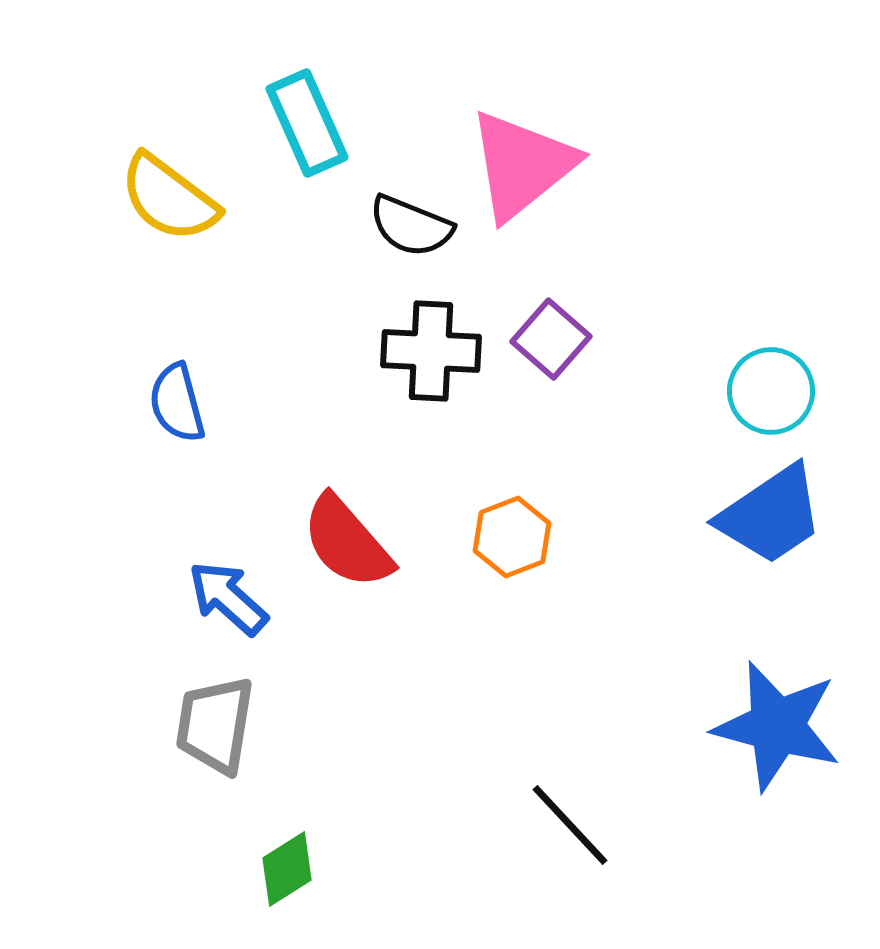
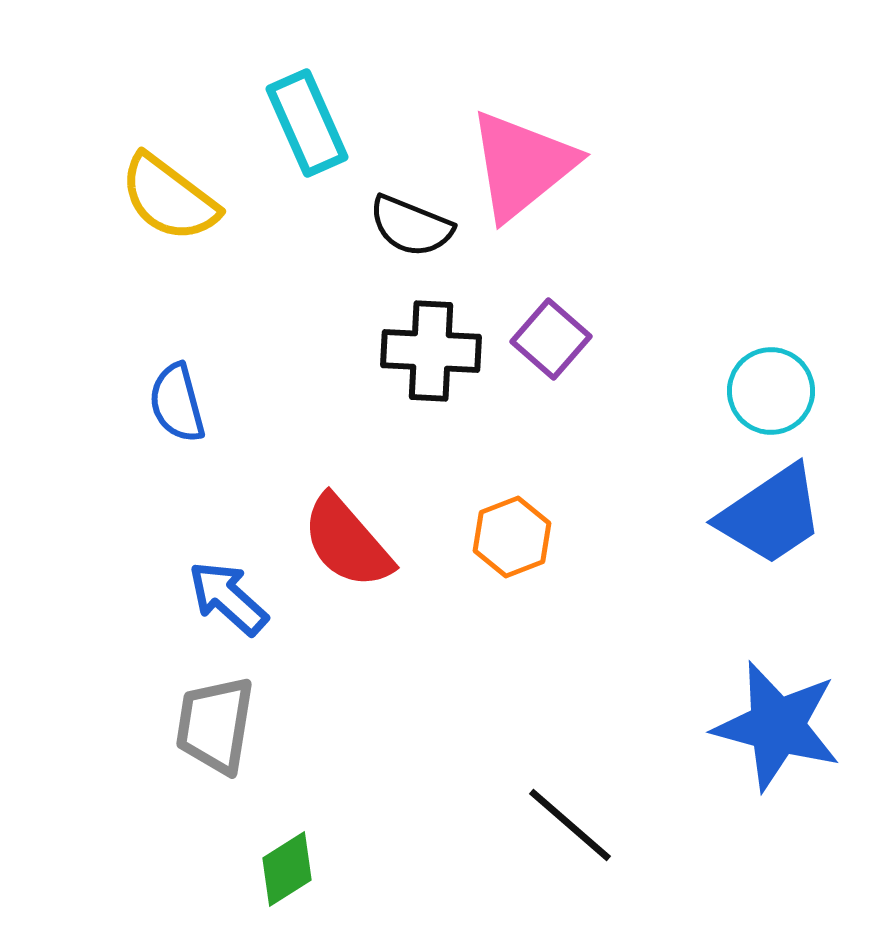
black line: rotated 6 degrees counterclockwise
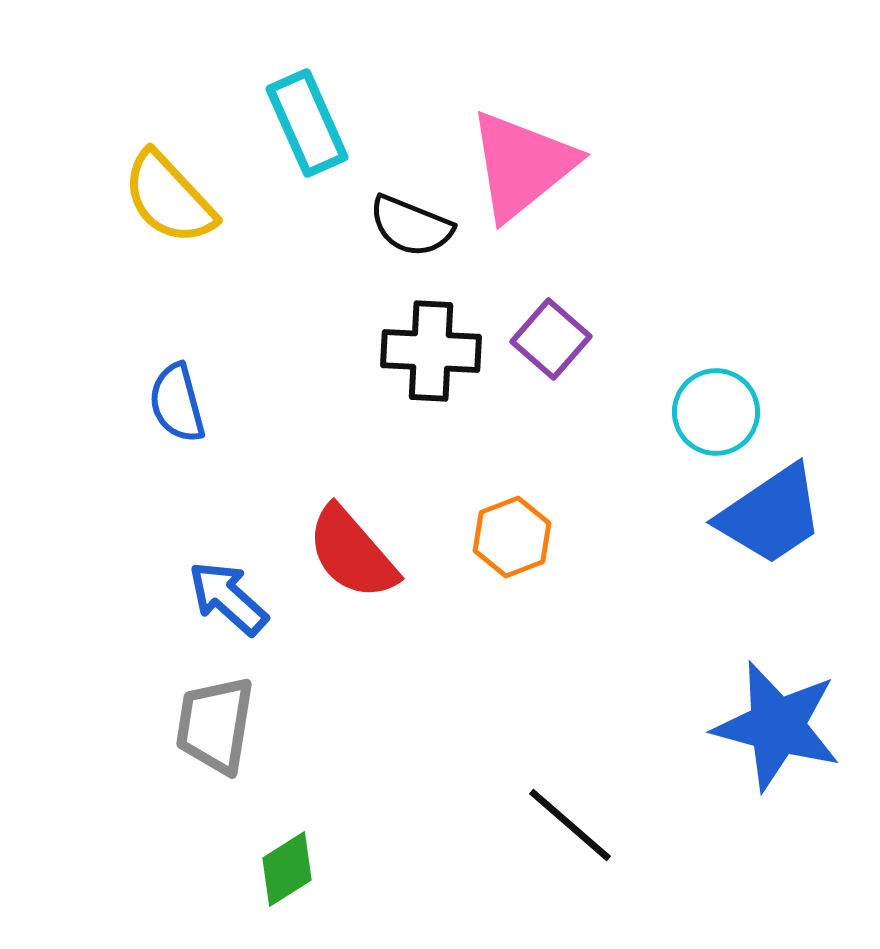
yellow semicircle: rotated 10 degrees clockwise
cyan circle: moved 55 px left, 21 px down
red semicircle: moved 5 px right, 11 px down
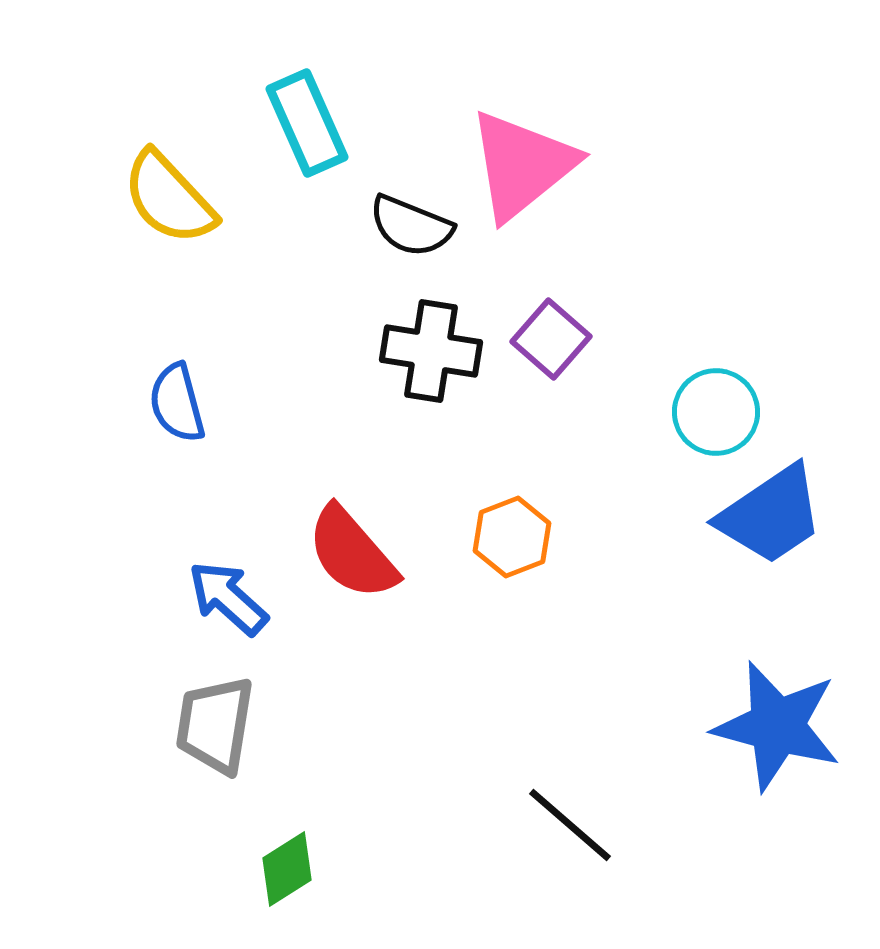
black cross: rotated 6 degrees clockwise
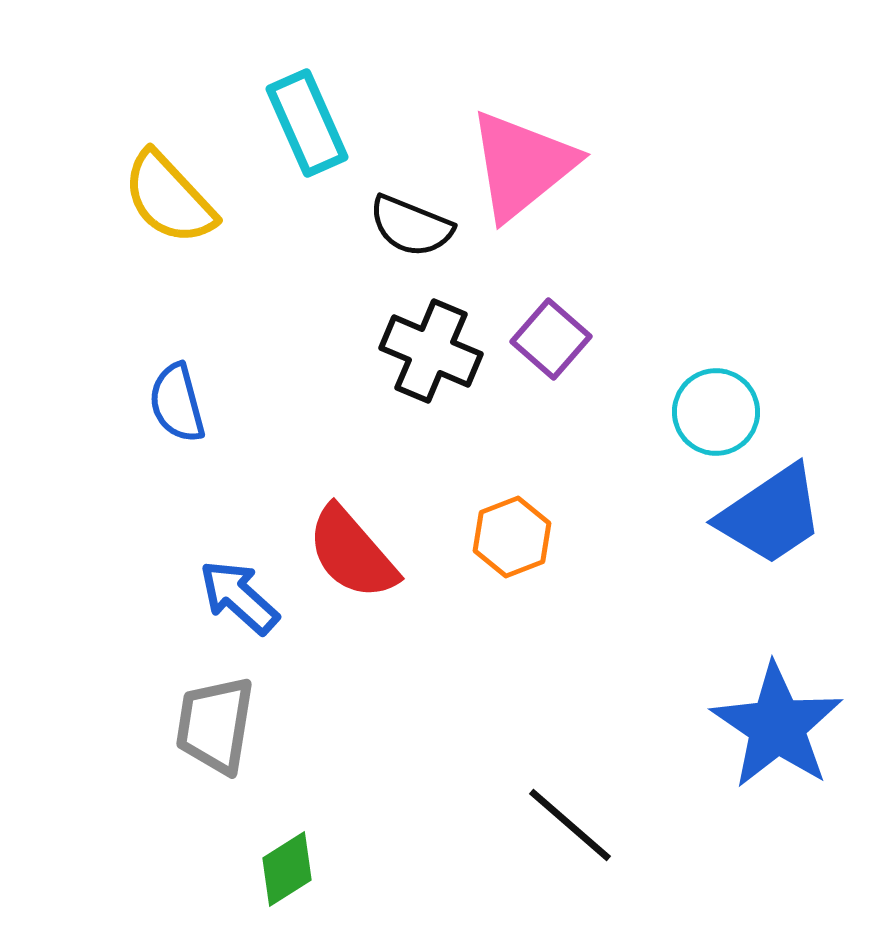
black cross: rotated 14 degrees clockwise
blue arrow: moved 11 px right, 1 px up
blue star: rotated 19 degrees clockwise
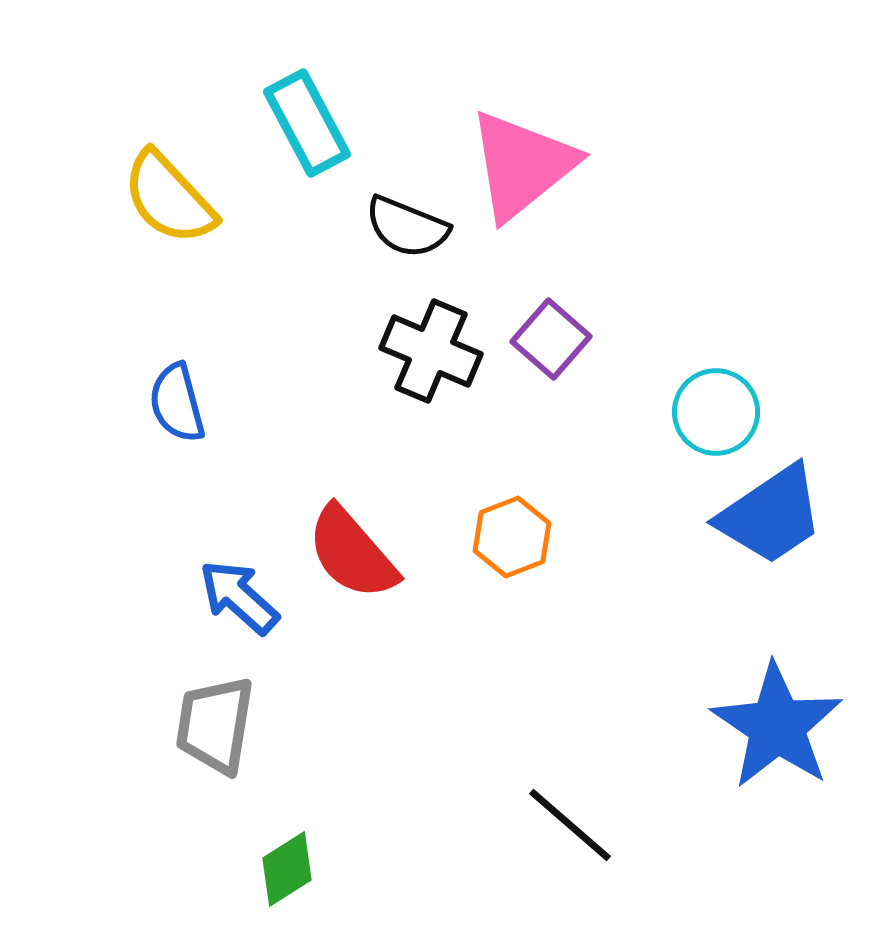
cyan rectangle: rotated 4 degrees counterclockwise
black semicircle: moved 4 px left, 1 px down
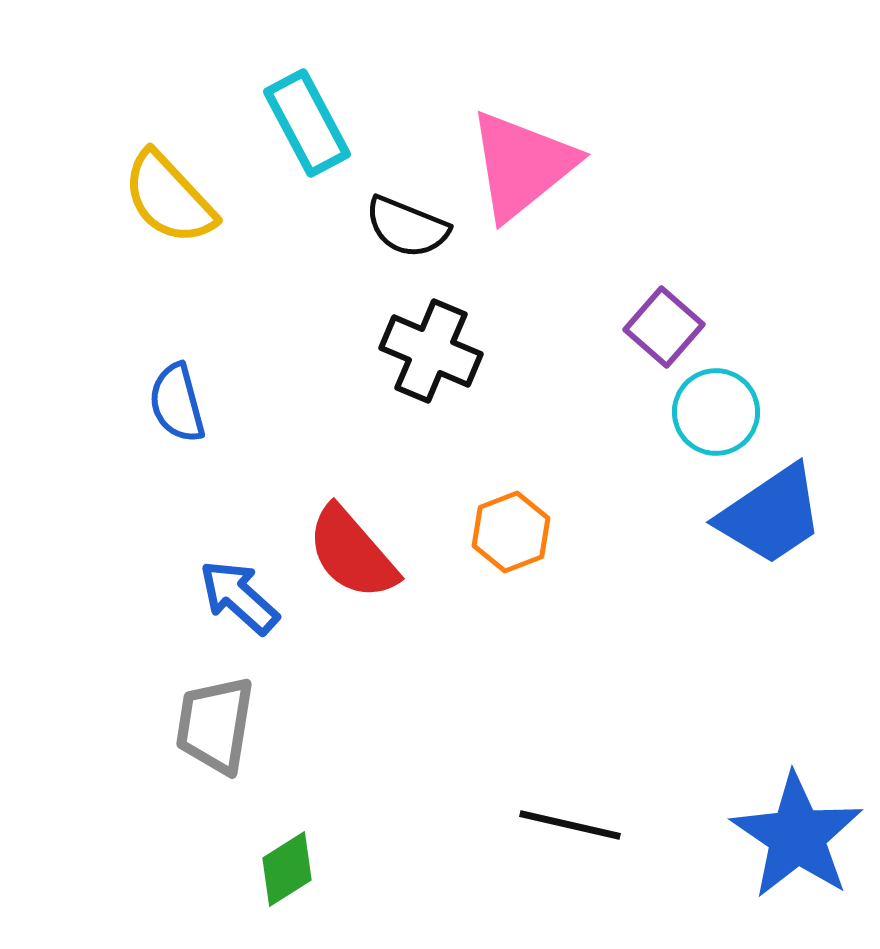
purple square: moved 113 px right, 12 px up
orange hexagon: moved 1 px left, 5 px up
blue star: moved 20 px right, 110 px down
black line: rotated 28 degrees counterclockwise
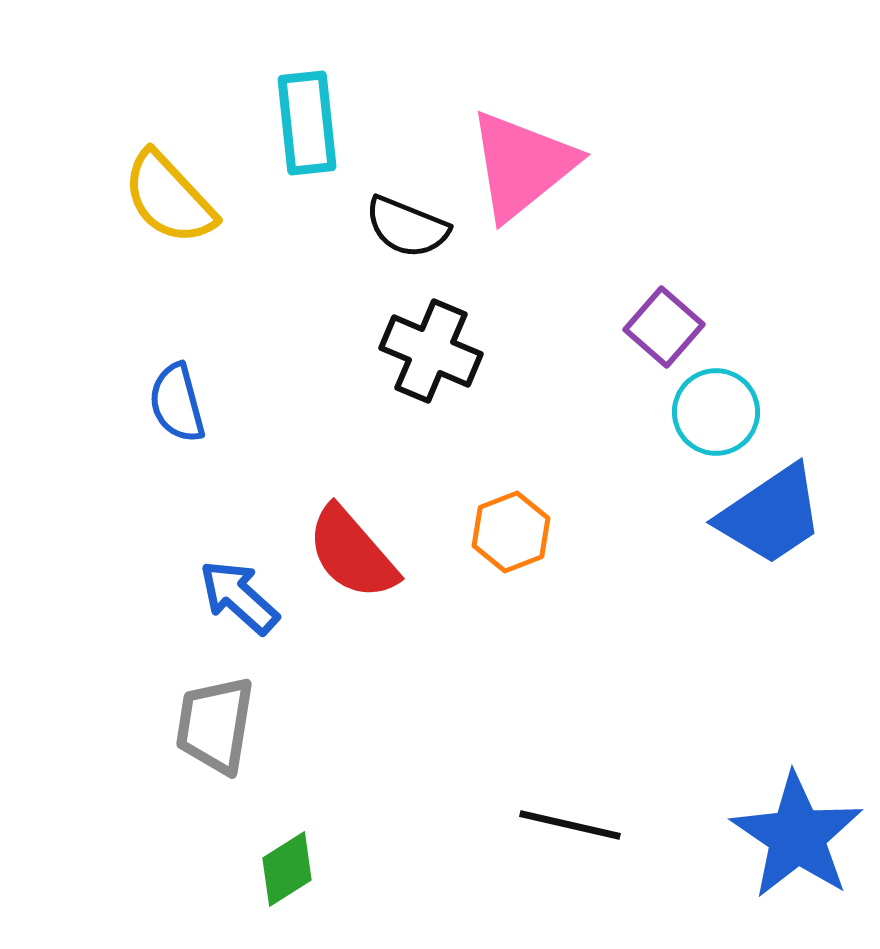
cyan rectangle: rotated 22 degrees clockwise
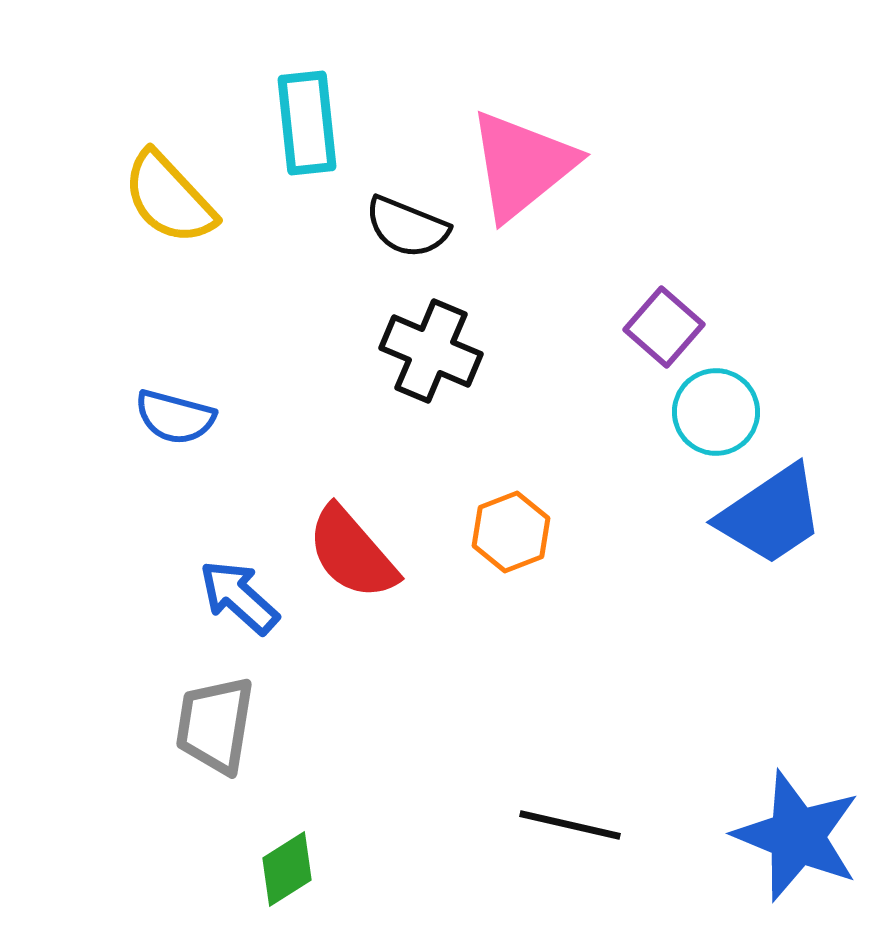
blue semicircle: moved 2 px left, 14 px down; rotated 60 degrees counterclockwise
blue star: rotated 12 degrees counterclockwise
